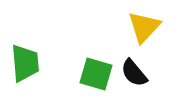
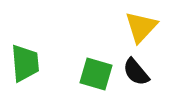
yellow triangle: moved 3 px left
black semicircle: moved 2 px right, 1 px up
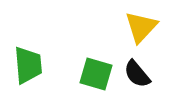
green trapezoid: moved 3 px right, 2 px down
black semicircle: moved 1 px right, 2 px down
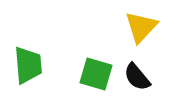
black semicircle: moved 3 px down
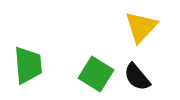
green square: rotated 16 degrees clockwise
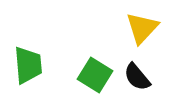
yellow triangle: moved 1 px right, 1 px down
green square: moved 1 px left, 1 px down
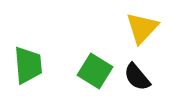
green square: moved 4 px up
